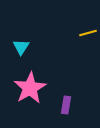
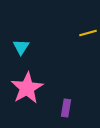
pink star: moved 3 px left
purple rectangle: moved 3 px down
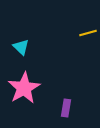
cyan triangle: rotated 18 degrees counterclockwise
pink star: moved 3 px left
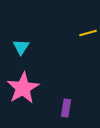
cyan triangle: rotated 18 degrees clockwise
pink star: moved 1 px left
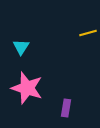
pink star: moved 4 px right; rotated 24 degrees counterclockwise
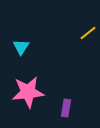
yellow line: rotated 24 degrees counterclockwise
pink star: moved 1 px right, 4 px down; rotated 24 degrees counterclockwise
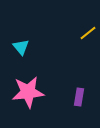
cyan triangle: rotated 12 degrees counterclockwise
purple rectangle: moved 13 px right, 11 px up
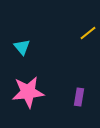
cyan triangle: moved 1 px right
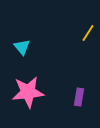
yellow line: rotated 18 degrees counterclockwise
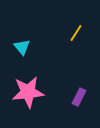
yellow line: moved 12 px left
purple rectangle: rotated 18 degrees clockwise
